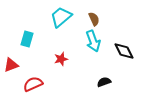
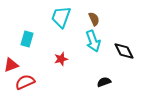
cyan trapezoid: rotated 30 degrees counterclockwise
red semicircle: moved 8 px left, 2 px up
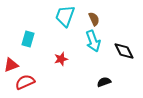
cyan trapezoid: moved 4 px right, 1 px up
cyan rectangle: moved 1 px right
